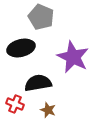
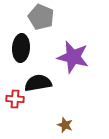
black ellipse: rotated 72 degrees counterclockwise
purple star: rotated 12 degrees counterclockwise
red cross: moved 5 px up; rotated 18 degrees counterclockwise
brown star: moved 17 px right, 15 px down
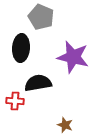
red cross: moved 2 px down
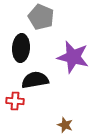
black semicircle: moved 3 px left, 3 px up
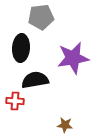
gray pentagon: rotated 30 degrees counterclockwise
purple star: moved 1 px down; rotated 24 degrees counterclockwise
brown star: rotated 14 degrees counterclockwise
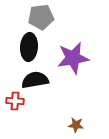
black ellipse: moved 8 px right, 1 px up
brown star: moved 11 px right
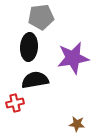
red cross: moved 2 px down; rotated 18 degrees counterclockwise
brown star: moved 1 px right, 1 px up
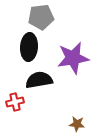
black semicircle: moved 4 px right
red cross: moved 1 px up
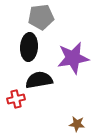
red cross: moved 1 px right, 3 px up
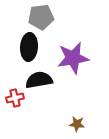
red cross: moved 1 px left, 1 px up
